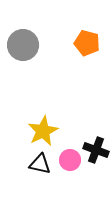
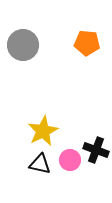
orange pentagon: rotated 10 degrees counterclockwise
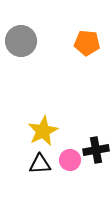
gray circle: moved 2 px left, 4 px up
black cross: rotated 30 degrees counterclockwise
black triangle: rotated 15 degrees counterclockwise
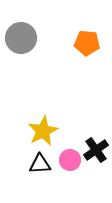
gray circle: moved 3 px up
black cross: rotated 25 degrees counterclockwise
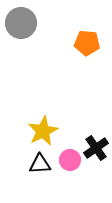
gray circle: moved 15 px up
black cross: moved 2 px up
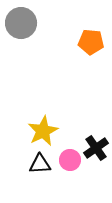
orange pentagon: moved 4 px right, 1 px up
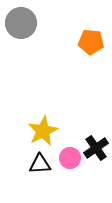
pink circle: moved 2 px up
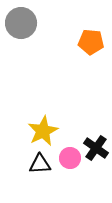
black cross: rotated 20 degrees counterclockwise
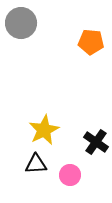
yellow star: moved 1 px right, 1 px up
black cross: moved 6 px up
pink circle: moved 17 px down
black triangle: moved 4 px left
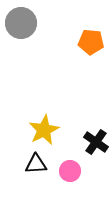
pink circle: moved 4 px up
